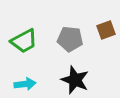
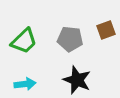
green trapezoid: rotated 16 degrees counterclockwise
black star: moved 2 px right
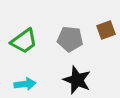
green trapezoid: rotated 8 degrees clockwise
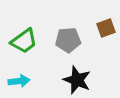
brown square: moved 2 px up
gray pentagon: moved 2 px left, 1 px down; rotated 10 degrees counterclockwise
cyan arrow: moved 6 px left, 3 px up
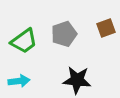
gray pentagon: moved 4 px left, 6 px up; rotated 15 degrees counterclockwise
black star: rotated 16 degrees counterclockwise
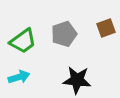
green trapezoid: moved 1 px left
cyan arrow: moved 4 px up; rotated 10 degrees counterclockwise
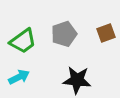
brown square: moved 5 px down
cyan arrow: rotated 10 degrees counterclockwise
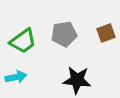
gray pentagon: rotated 10 degrees clockwise
cyan arrow: moved 3 px left; rotated 15 degrees clockwise
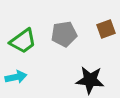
brown square: moved 4 px up
black star: moved 13 px right
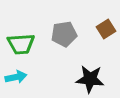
brown square: rotated 12 degrees counterclockwise
green trapezoid: moved 2 px left, 3 px down; rotated 32 degrees clockwise
black star: moved 1 px up
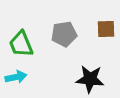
brown square: rotated 30 degrees clockwise
green trapezoid: rotated 72 degrees clockwise
